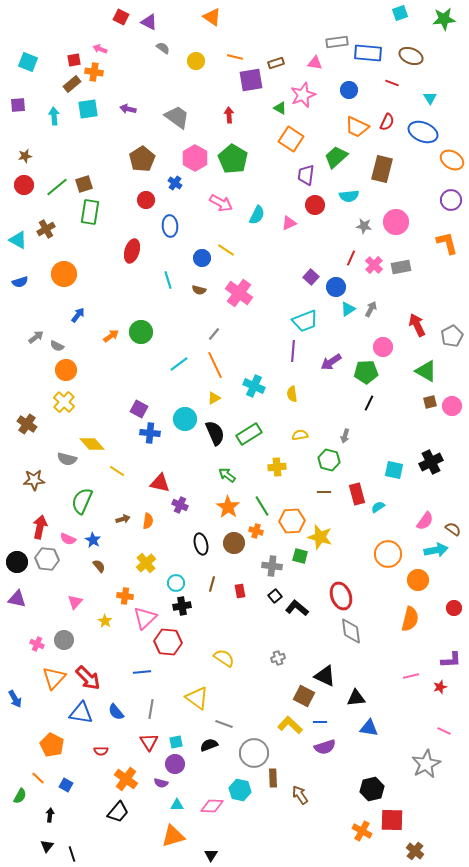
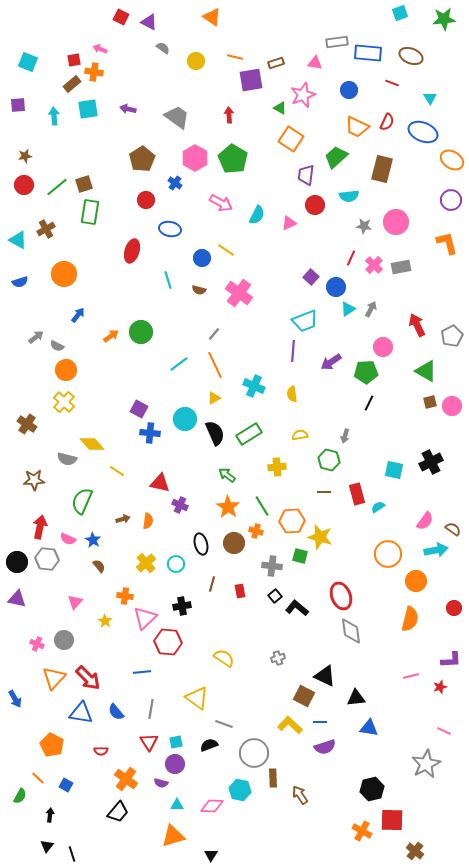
blue ellipse at (170, 226): moved 3 px down; rotated 75 degrees counterclockwise
orange circle at (418, 580): moved 2 px left, 1 px down
cyan circle at (176, 583): moved 19 px up
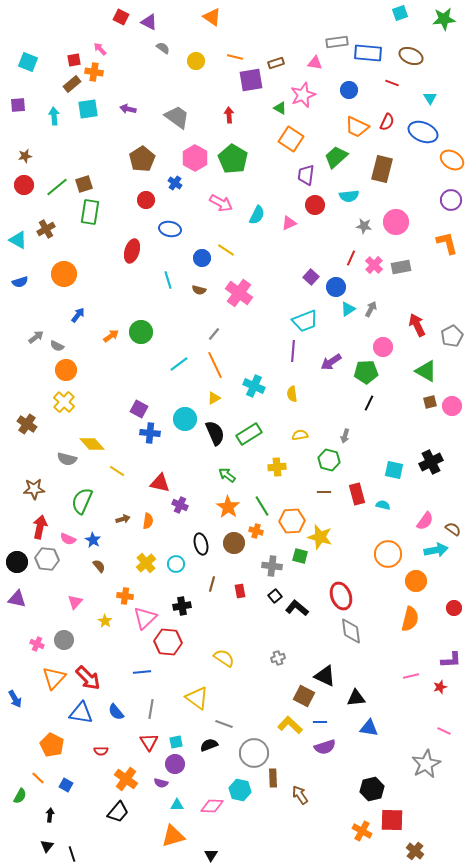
pink arrow at (100, 49): rotated 24 degrees clockwise
brown star at (34, 480): moved 9 px down
cyan semicircle at (378, 507): moved 5 px right, 2 px up; rotated 48 degrees clockwise
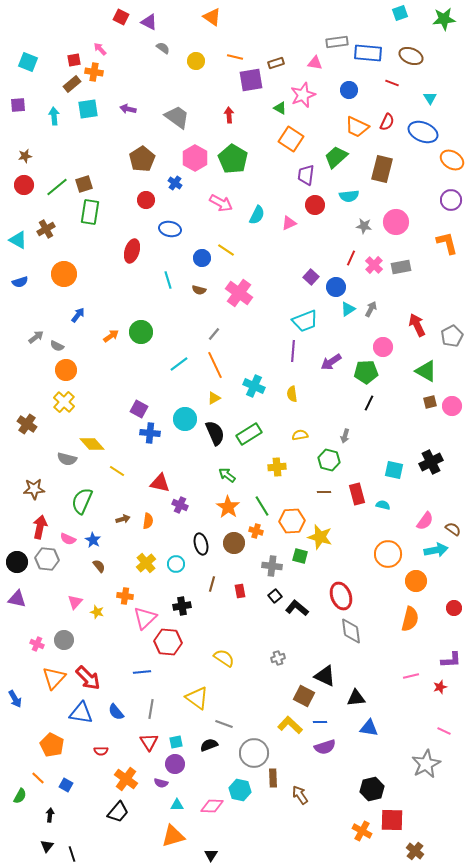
yellow star at (105, 621): moved 8 px left, 9 px up; rotated 16 degrees counterclockwise
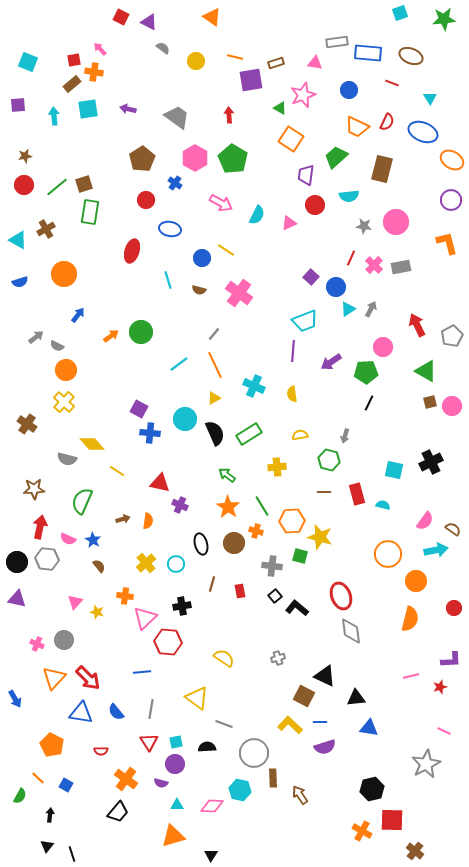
black semicircle at (209, 745): moved 2 px left, 2 px down; rotated 18 degrees clockwise
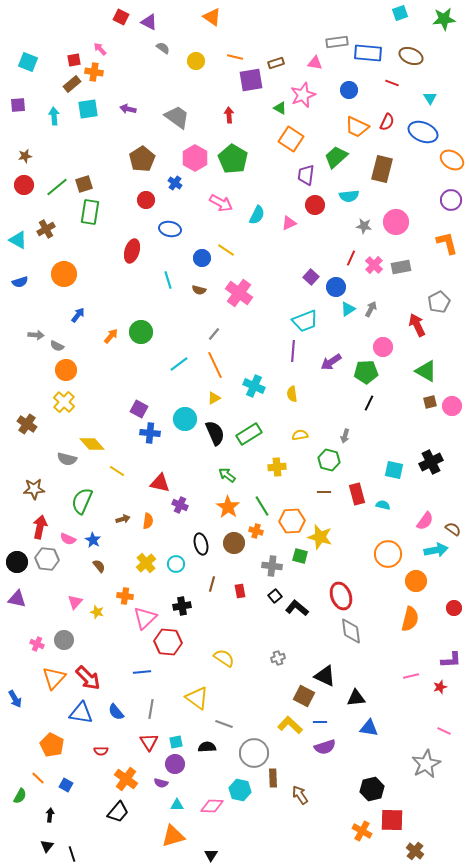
orange arrow at (111, 336): rotated 14 degrees counterclockwise
gray pentagon at (452, 336): moved 13 px left, 34 px up
gray arrow at (36, 337): moved 2 px up; rotated 42 degrees clockwise
